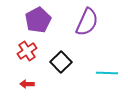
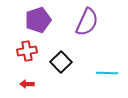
purple pentagon: rotated 10 degrees clockwise
red cross: rotated 24 degrees clockwise
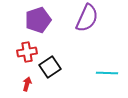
purple semicircle: moved 4 px up
red cross: moved 1 px down
black square: moved 11 px left, 5 px down; rotated 10 degrees clockwise
red arrow: rotated 104 degrees clockwise
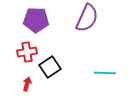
purple pentagon: moved 2 px left; rotated 20 degrees clockwise
cyan line: moved 2 px left
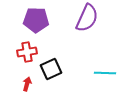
black square: moved 1 px right, 2 px down; rotated 10 degrees clockwise
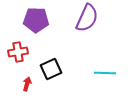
red cross: moved 9 px left
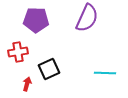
black square: moved 2 px left
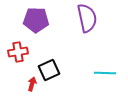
purple semicircle: rotated 36 degrees counterclockwise
black square: moved 1 px down
red arrow: moved 5 px right
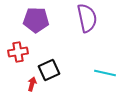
cyan line: rotated 10 degrees clockwise
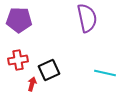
purple pentagon: moved 17 px left
red cross: moved 8 px down
